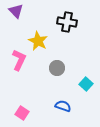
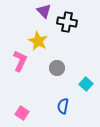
purple triangle: moved 28 px right
pink L-shape: moved 1 px right, 1 px down
blue semicircle: rotated 98 degrees counterclockwise
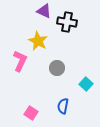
purple triangle: rotated 21 degrees counterclockwise
pink square: moved 9 px right
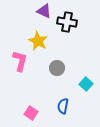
pink L-shape: rotated 10 degrees counterclockwise
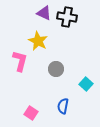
purple triangle: moved 2 px down
black cross: moved 5 px up
gray circle: moved 1 px left, 1 px down
